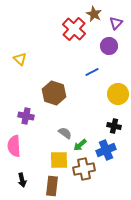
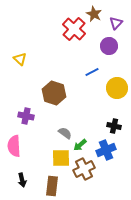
yellow circle: moved 1 px left, 6 px up
yellow square: moved 2 px right, 2 px up
brown cross: rotated 15 degrees counterclockwise
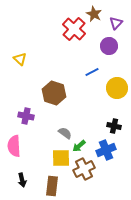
green arrow: moved 1 px left, 1 px down
